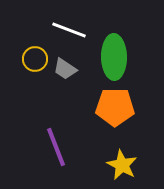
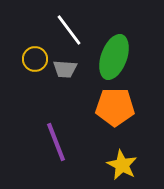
white line: rotated 32 degrees clockwise
green ellipse: rotated 21 degrees clockwise
gray trapezoid: rotated 30 degrees counterclockwise
purple line: moved 5 px up
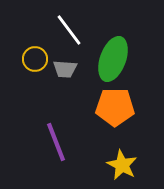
green ellipse: moved 1 px left, 2 px down
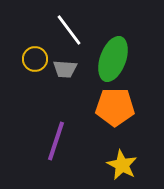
purple line: moved 1 px up; rotated 39 degrees clockwise
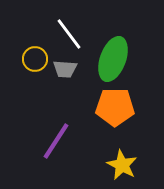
white line: moved 4 px down
purple line: rotated 15 degrees clockwise
